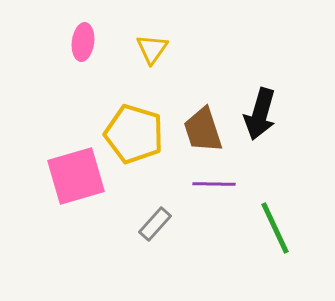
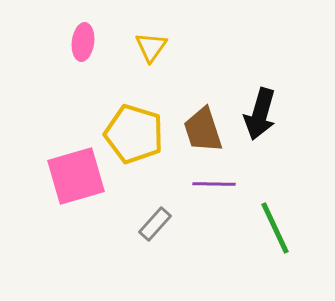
yellow triangle: moved 1 px left, 2 px up
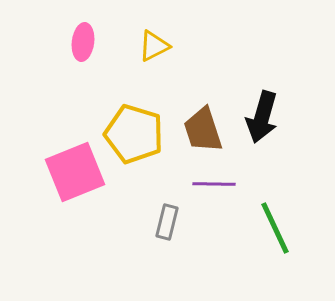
yellow triangle: moved 3 px right, 1 px up; rotated 28 degrees clockwise
black arrow: moved 2 px right, 3 px down
pink square: moved 1 px left, 4 px up; rotated 6 degrees counterclockwise
gray rectangle: moved 12 px right, 2 px up; rotated 28 degrees counterclockwise
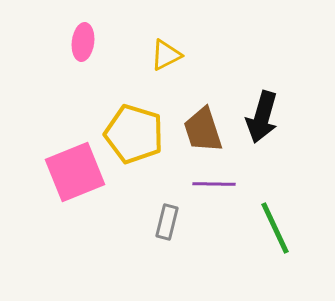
yellow triangle: moved 12 px right, 9 px down
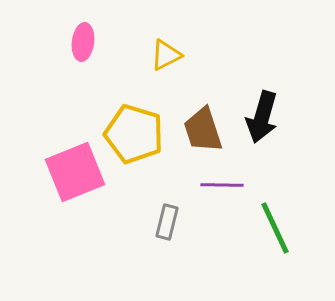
purple line: moved 8 px right, 1 px down
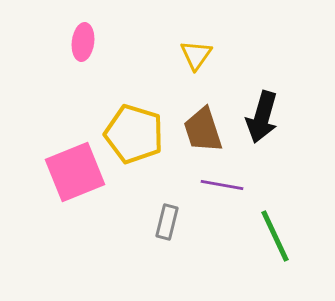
yellow triangle: moved 30 px right; rotated 28 degrees counterclockwise
purple line: rotated 9 degrees clockwise
green line: moved 8 px down
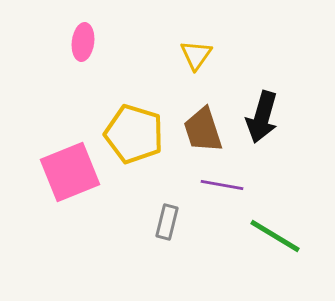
pink square: moved 5 px left
green line: rotated 34 degrees counterclockwise
